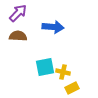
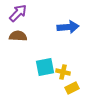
blue arrow: moved 15 px right; rotated 10 degrees counterclockwise
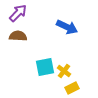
blue arrow: moved 1 px left; rotated 30 degrees clockwise
yellow cross: moved 1 px right, 1 px up; rotated 24 degrees clockwise
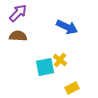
yellow cross: moved 4 px left, 11 px up
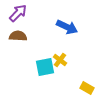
yellow rectangle: moved 15 px right; rotated 56 degrees clockwise
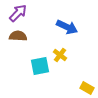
yellow cross: moved 5 px up
cyan square: moved 5 px left, 1 px up
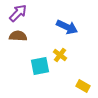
yellow rectangle: moved 4 px left, 2 px up
